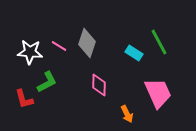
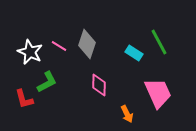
gray diamond: moved 1 px down
white star: rotated 20 degrees clockwise
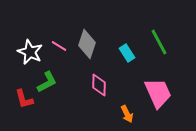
cyan rectangle: moved 7 px left; rotated 24 degrees clockwise
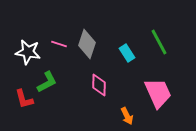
pink line: moved 2 px up; rotated 14 degrees counterclockwise
white star: moved 2 px left; rotated 15 degrees counterclockwise
orange arrow: moved 2 px down
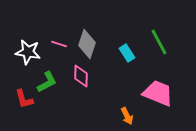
pink diamond: moved 18 px left, 9 px up
pink trapezoid: rotated 44 degrees counterclockwise
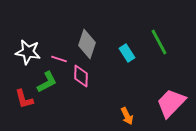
pink line: moved 15 px down
pink trapezoid: moved 13 px right, 10 px down; rotated 68 degrees counterclockwise
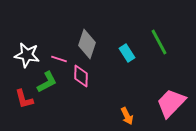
white star: moved 1 px left, 3 px down
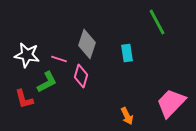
green line: moved 2 px left, 20 px up
cyan rectangle: rotated 24 degrees clockwise
pink diamond: rotated 15 degrees clockwise
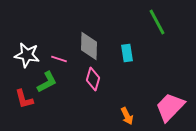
gray diamond: moved 2 px right, 2 px down; rotated 16 degrees counterclockwise
pink diamond: moved 12 px right, 3 px down
pink trapezoid: moved 1 px left, 4 px down
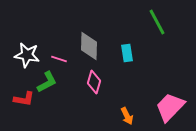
pink diamond: moved 1 px right, 3 px down
red L-shape: rotated 65 degrees counterclockwise
